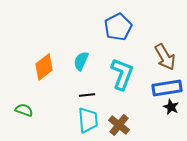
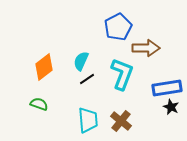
brown arrow: moved 19 px left, 9 px up; rotated 60 degrees counterclockwise
black line: moved 16 px up; rotated 28 degrees counterclockwise
green semicircle: moved 15 px right, 6 px up
brown cross: moved 2 px right, 4 px up
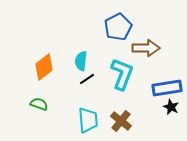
cyan semicircle: rotated 18 degrees counterclockwise
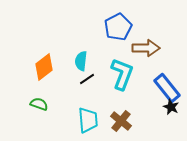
blue rectangle: rotated 60 degrees clockwise
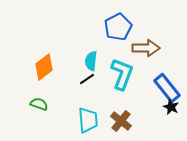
cyan semicircle: moved 10 px right
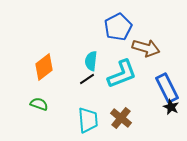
brown arrow: rotated 16 degrees clockwise
cyan L-shape: rotated 48 degrees clockwise
blue rectangle: rotated 12 degrees clockwise
brown cross: moved 3 px up
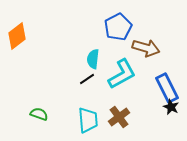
cyan semicircle: moved 2 px right, 2 px up
orange diamond: moved 27 px left, 31 px up
cyan L-shape: rotated 8 degrees counterclockwise
green semicircle: moved 10 px down
brown cross: moved 2 px left, 1 px up; rotated 15 degrees clockwise
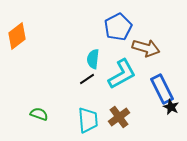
blue rectangle: moved 5 px left, 1 px down
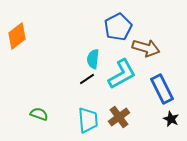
black star: moved 12 px down
